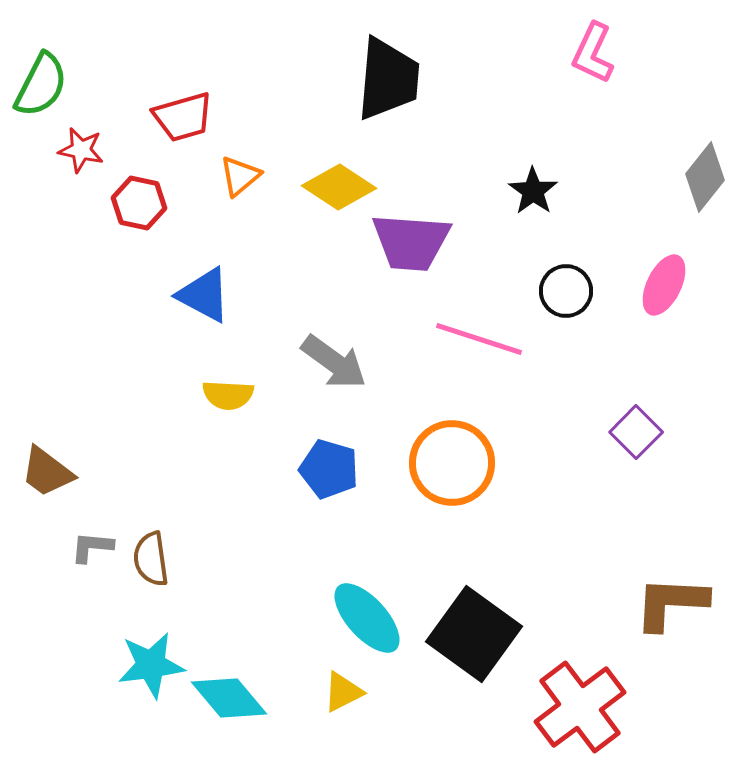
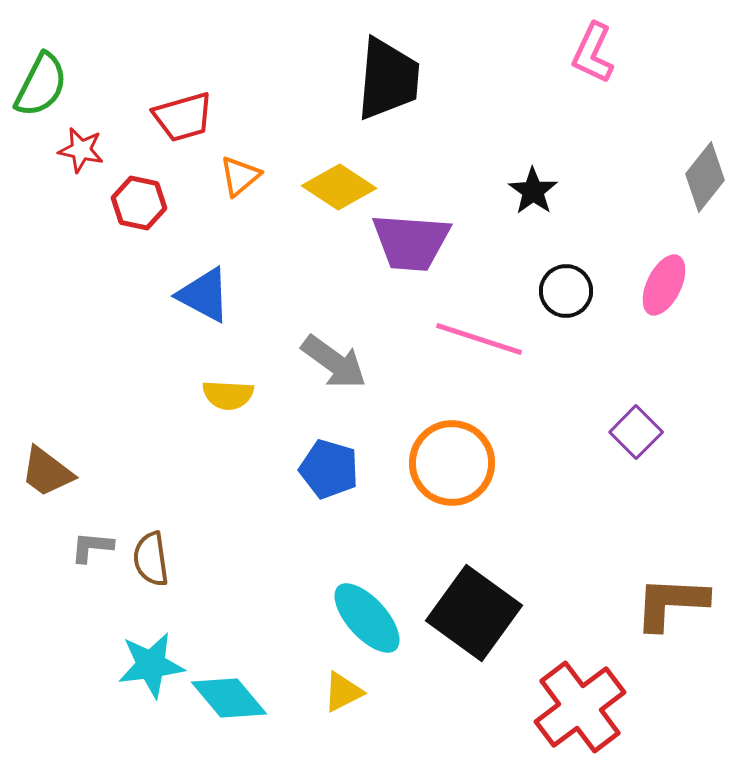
black square: moved 21 px up
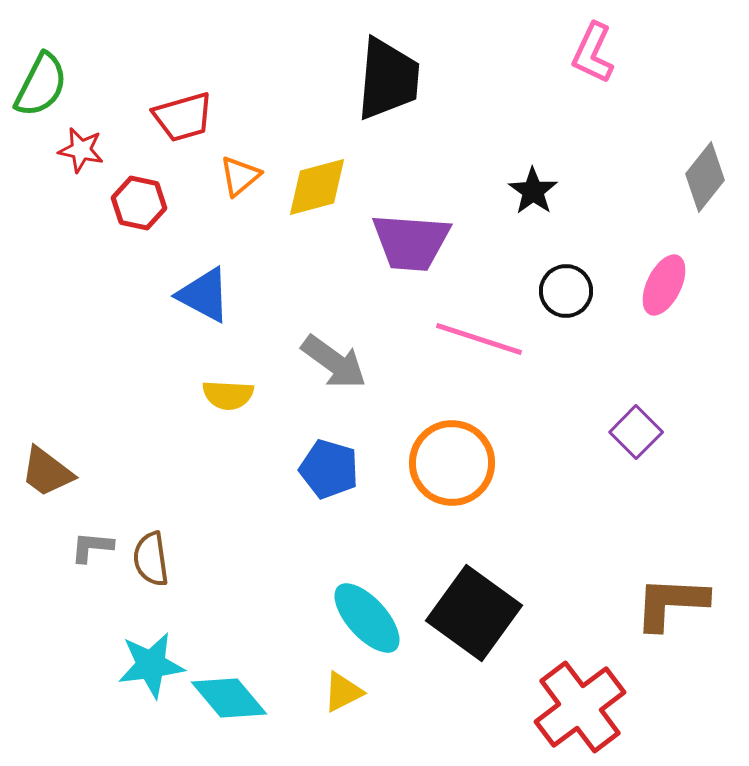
yellow diamond: moved 22 px left; rotated 48 degrees counterclockwise
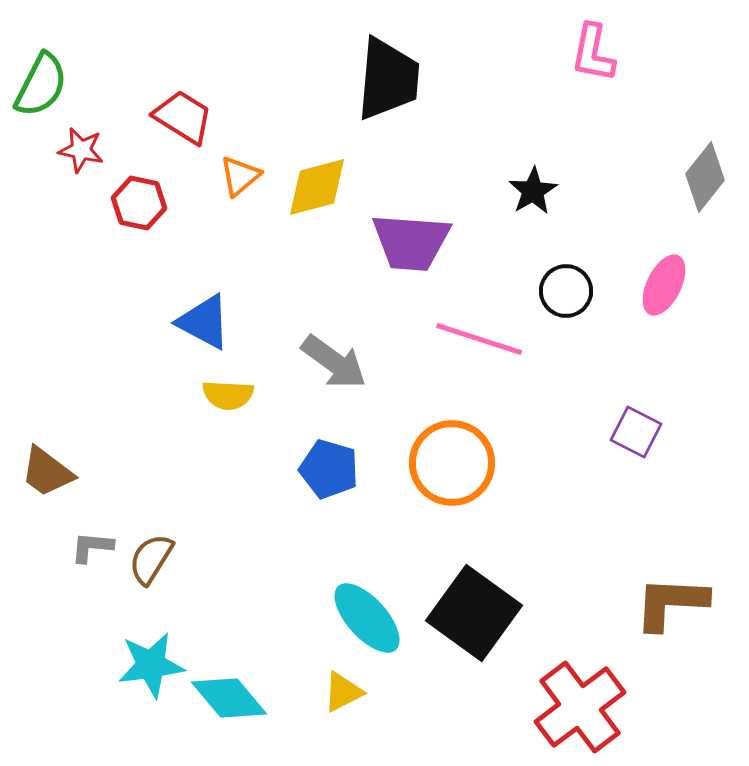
pink L-shape: rotated 14 degrees counterclockwise
red trapezoid: rotated 132 degrees counterclockwise
black star: rotated 6 degrees clockwise
blue triangle: moved 27 px down
purple square: rotated 18 degrees counterclockwise
brown semicircle: rotated 40 degrees clockwise
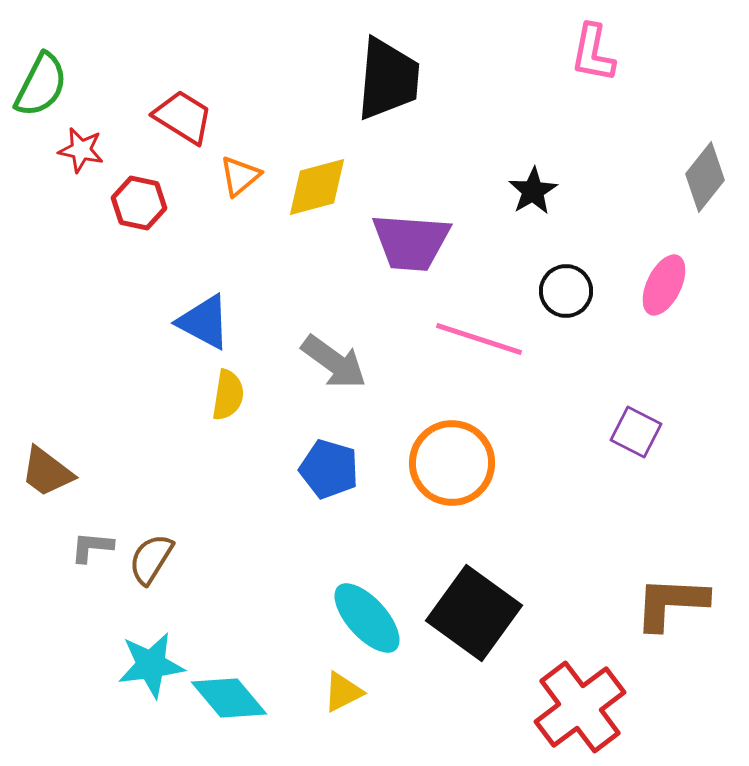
yellow semicircle: rotated 84 degrees counterclockwise
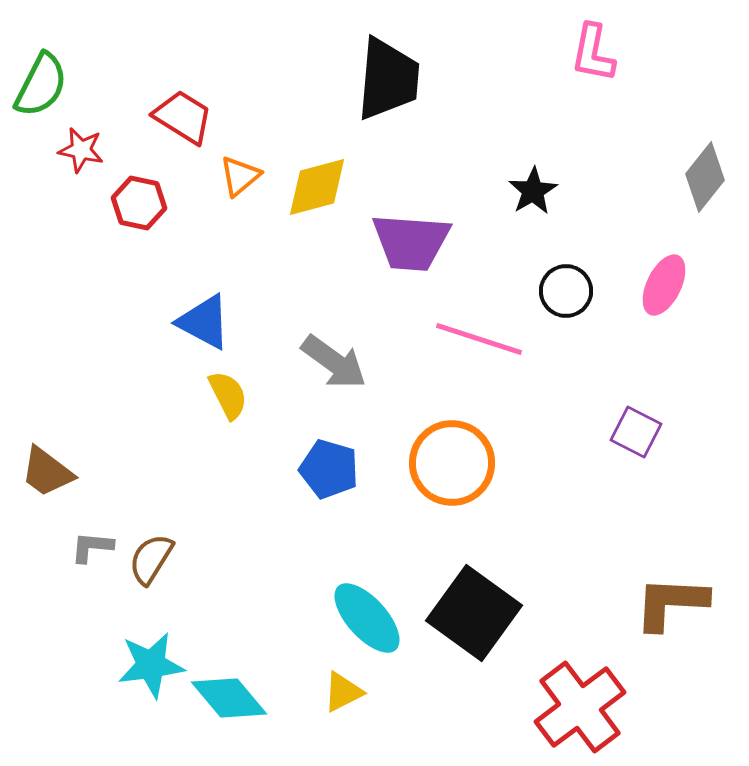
yellow semicircle: rotated 36 degrees counterclockwise
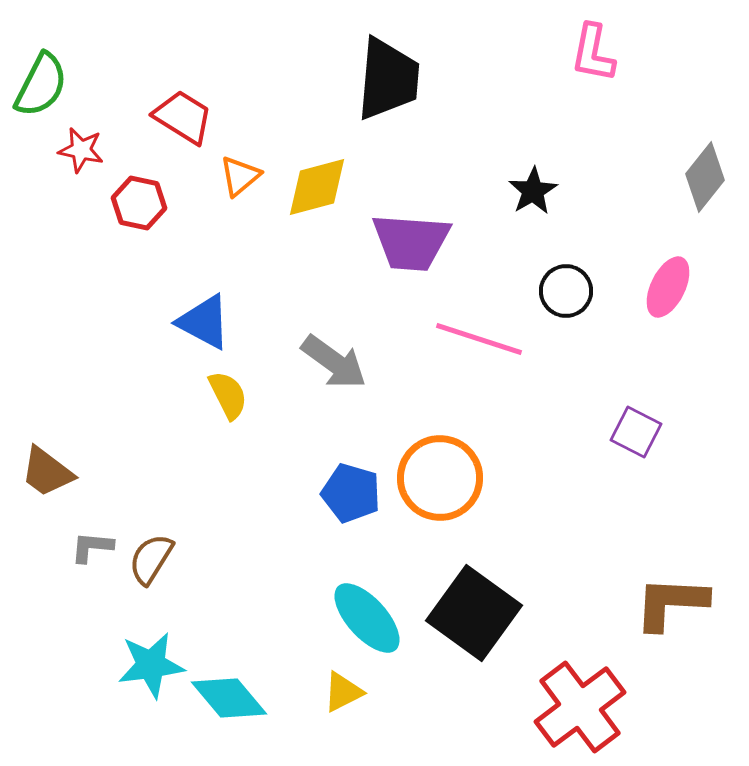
pink ellipse: moved 4 px right, 2 px down
orange circle: moved 12 px left, 15 px down
blue pentagon: moved 22 px right, 24 px down
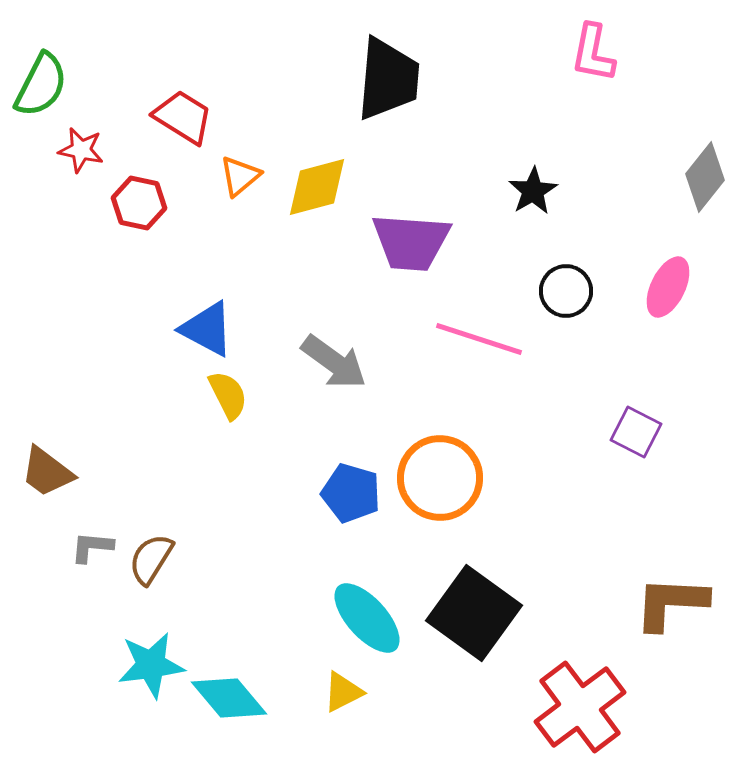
blue triangle: moved 3 px right, 7 px down
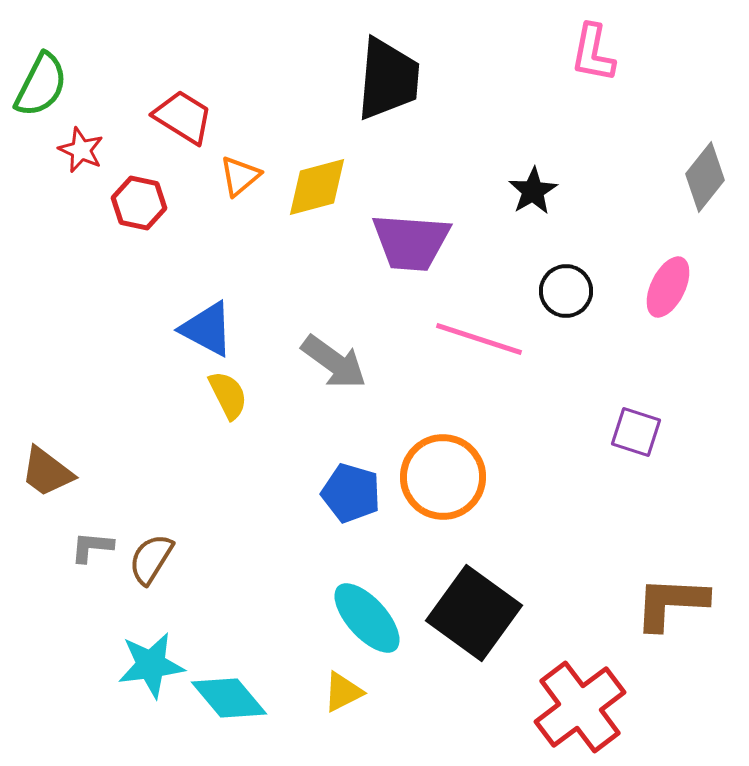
red star: rotated 12 degrees clockwise
purple square: rotated 9 degrees counterclockwise
orange circle: moved 3 px right, 1 px up
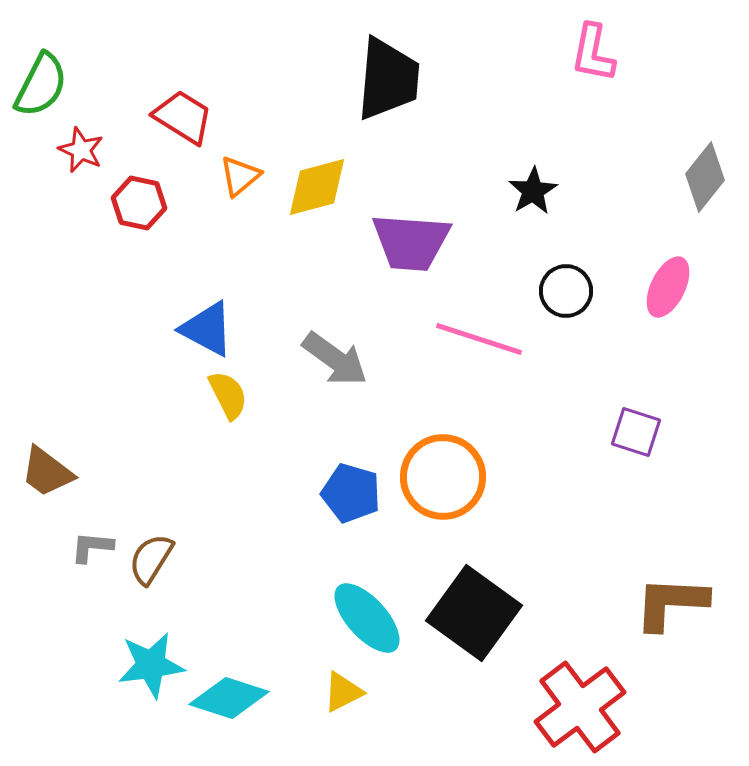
gray arrow: moved 1 px right, 3 px up
cyan diamond: rotated 32 degrees counterclockwise
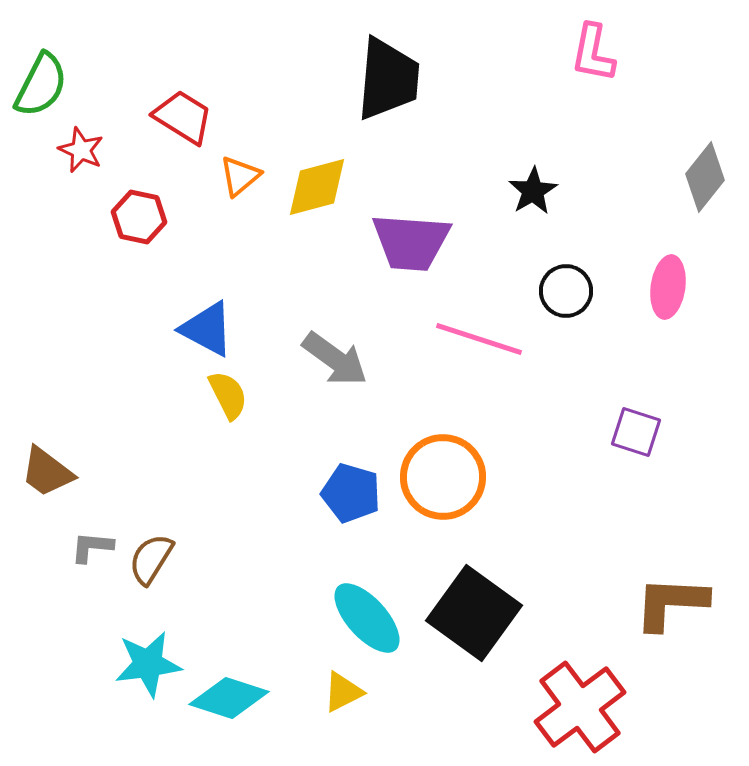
red hexagon: moved 14 px down
pink ellipse: rotated 18 degrees counterclockwise
cyan star: moved 3 px left, 1 px up
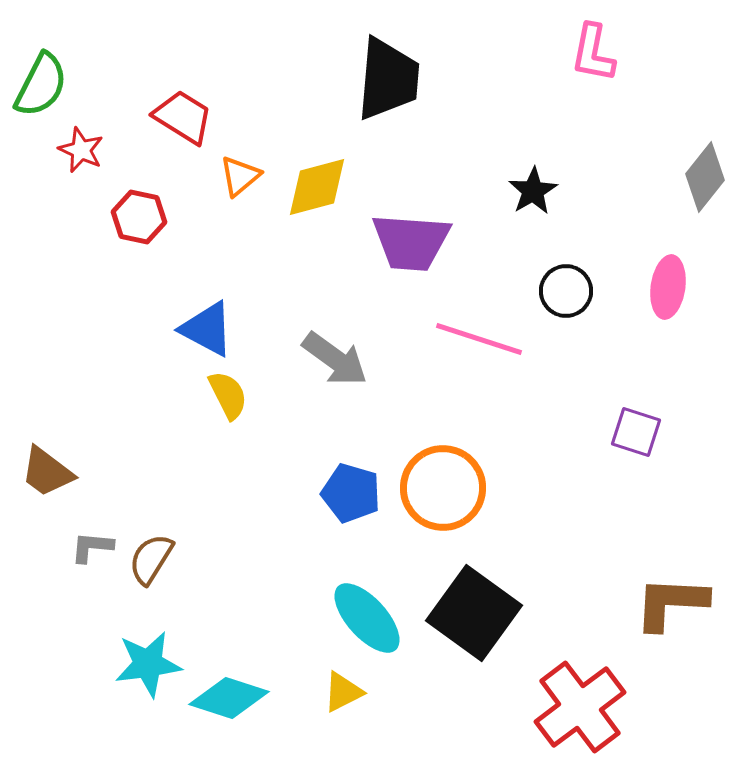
orange circle: moved 11 px down
